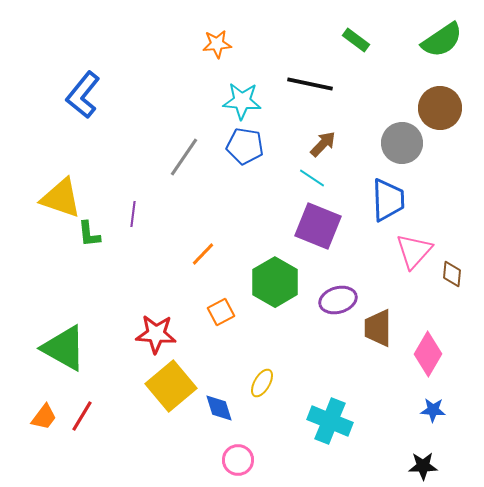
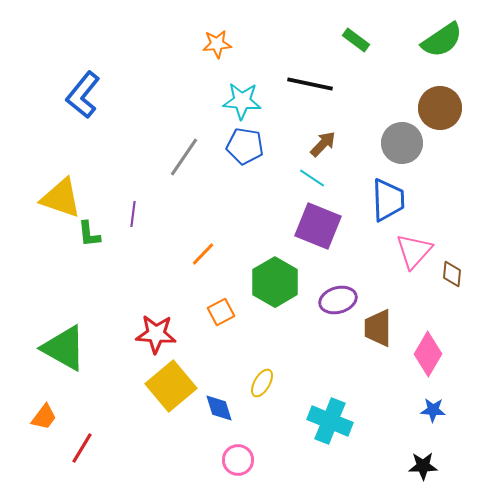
red line: moved 32 px down
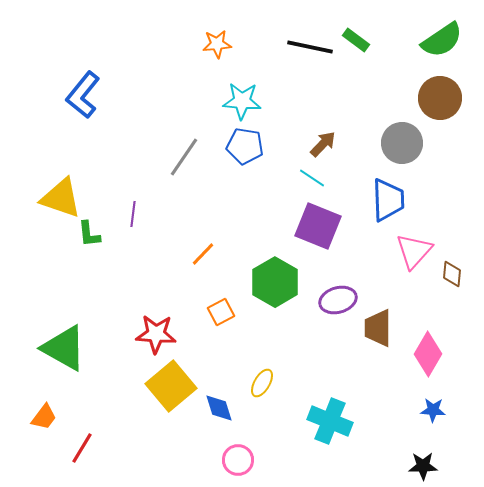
black line: moved 37 px up
brown circle: moved 10 px up
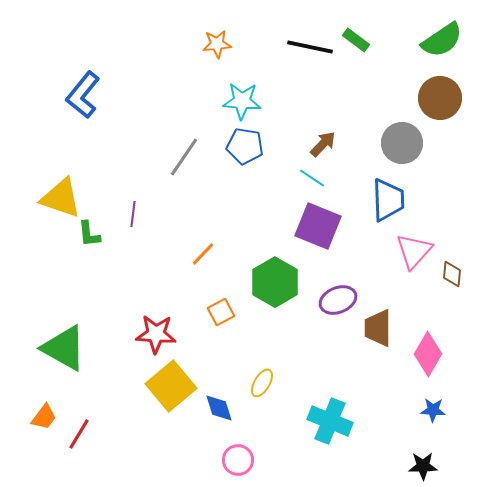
purple ellipse: rotated 6 degrees counterclockwise
red line: moved 3 px left, 14 px up
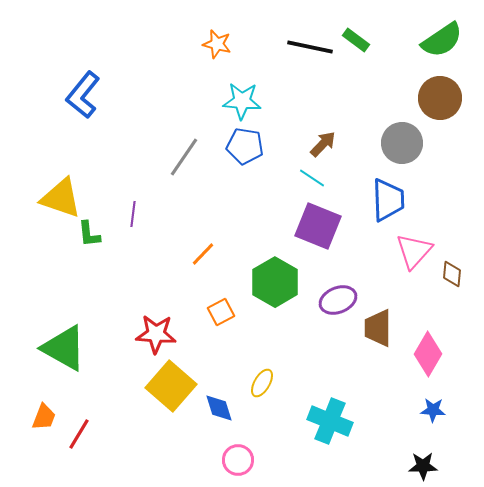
orange star: rotated 20 degrees clockwise
yellow square: rotated 9 degrees counterclockwise
orange trapezoid: rotated 16 degrees counterclockwise
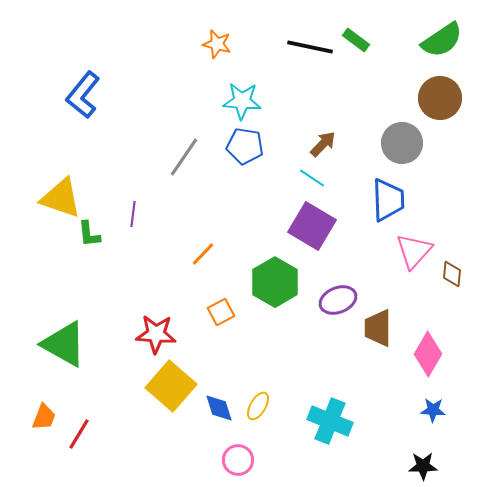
purple square: moved 6 px left; rotated 9 degrees clockwise
green triangle: moved 4 px up
yellow ellipse: moved 4 px left, 23 px down
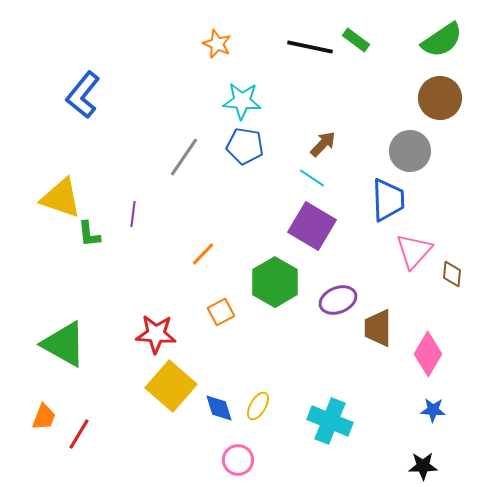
orange star: rotated 8 degrees clockwise
gray circle: moved 8 px right, 8 px down
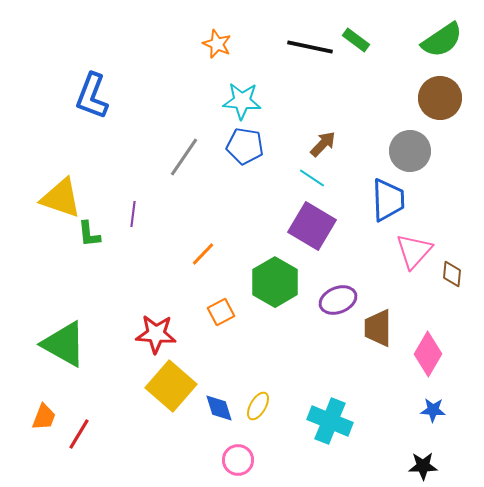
blue L-shape: moved 9 px right, 1 px down; rotated 18 degrees counterclockwise
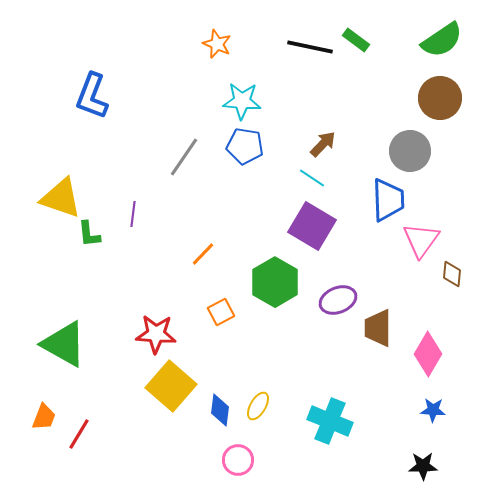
pink triangle: moved 7 px right, 11 px up; rotated 6 degrees counterclockwise
blue diamond: moved 1 px right, 2 px down; rotated 24 degrees clockwise
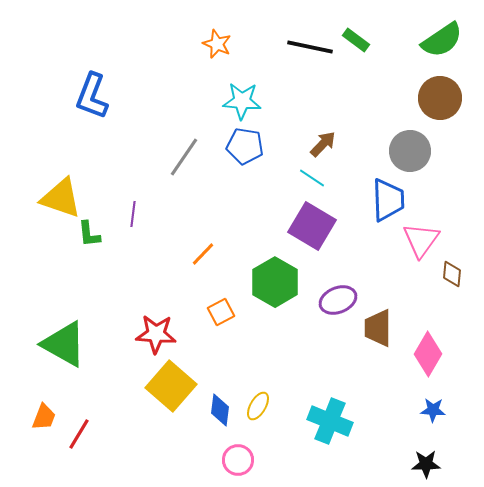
black star: moved 3 px right, 2 px up
